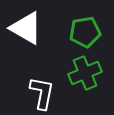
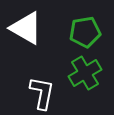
green cross: rotated 8 degrees counterclockwise
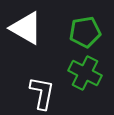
green cross: rotated 32 degrees counterclockwise
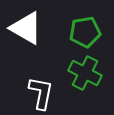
white L-shape: moved 1 px left
